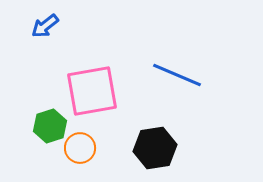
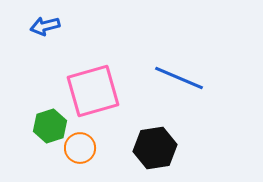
blue arrow: rotated 24 degrees clockwise
blue line: moved 2 px right, 3 px down
pink square: moved 1 px right; rotated 6 degrees counterclockwise
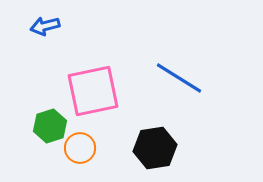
blue line: rotated 9 degrees clockwise
pink square: rotated 4 degrees clockwise
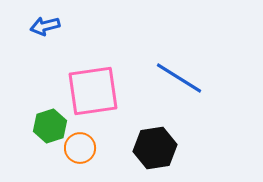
pink square: rotated 4 degrees clockwise
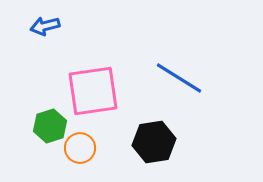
black hexagon: moved 1 px left, 6 px up
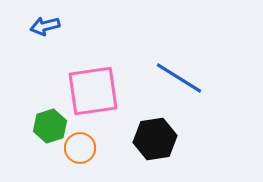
black hexagon: moved 1 px right, 3 px up
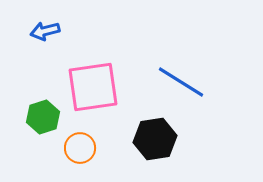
blue arrow: moved 5 px down
blue line: moved 2 px right, 4 px down
pink square: moved 4 px up
green hexagon: moved 7 px left, 9 px up
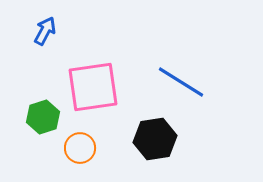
blue arrow: rotated 132 degrees clockwise
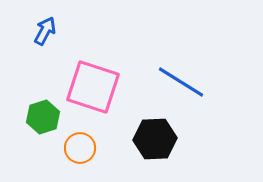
pink square: rotated 26 degrees clockwise
black hexagon: rotated 6 degrees clockwise
